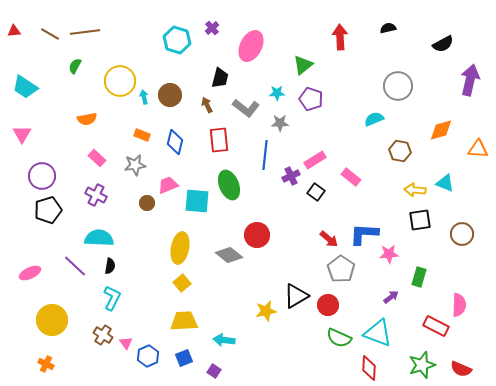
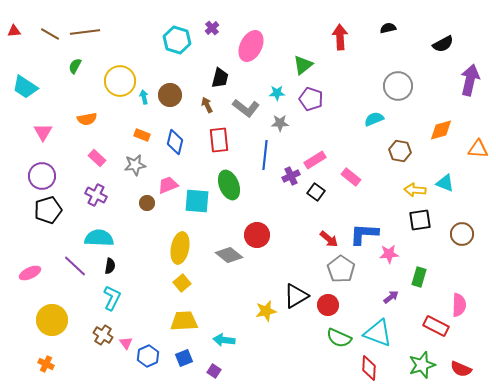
pink triangle at (22, 134): moved 21 px right, 2 px up
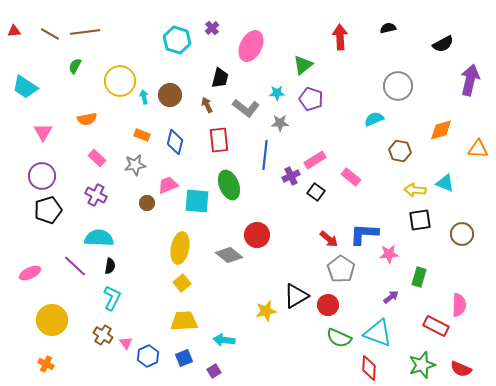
purple square at (214, 371): rotated 24 degrees clockwise
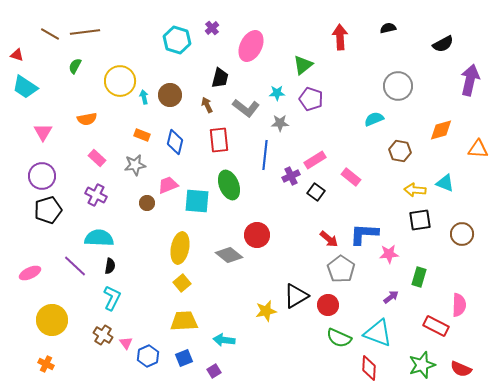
red triangle at (14, 31): moved 3 px right, 24 px down; rotated 24 degrees clockwise
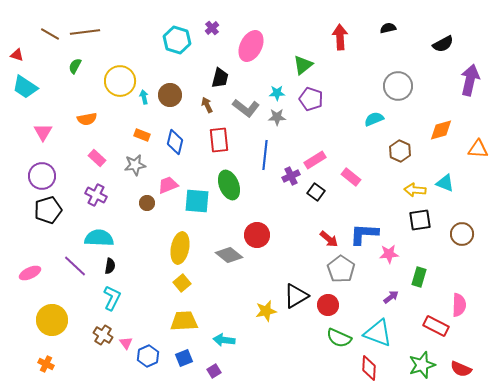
gray star at (280, 123): moved 3 px left, 6 px up
brown hexagon at (400, 151): rotated 15 degrees clockwise
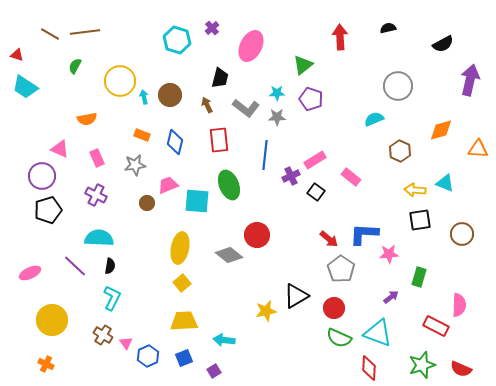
pink triangle at (43, 132): moved 17 px right, 17 px down; rotated 36 degrees counterclockwise
pink rectangle at (97, 158): rotated 24 degrees clockwise
red circle at (328, 305): moved 6 px right, 3 px down
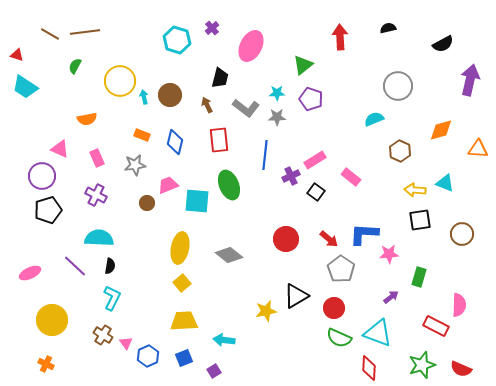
red circle at (257, 235): moved 29 px right, 4 px down
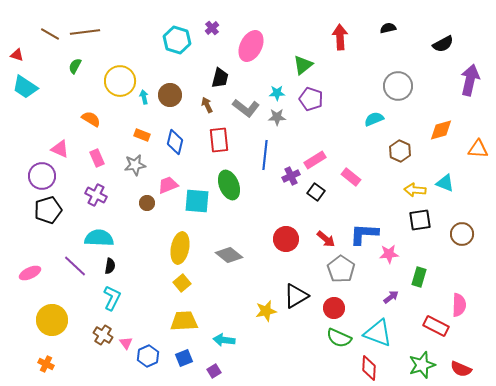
orange semicircle at (87, 119): moved 4 px right; rotated 138 degrees counterclockwise
red arrow at (329, 239): moved 3 px left
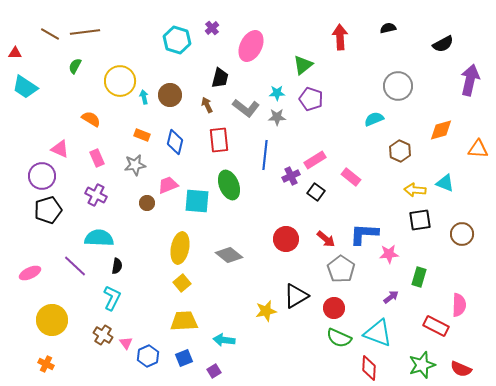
red triangle at (17, 55): moved 2 px left, 2 px up; rotated 16 degrees counterclockwise
black semicircle at (110, 266): moved 7 px right
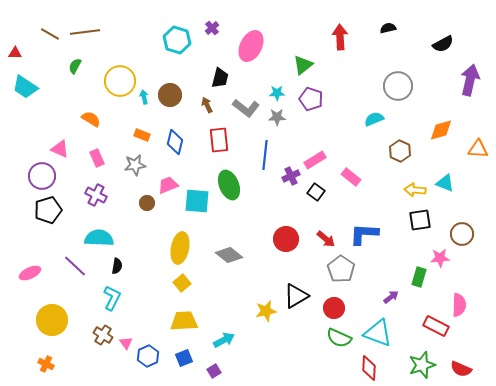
pink star at (389, 254): moved 51 px right, 4 px down
cyan arrow at (224, 340): rotated 145 degrees clockwise
